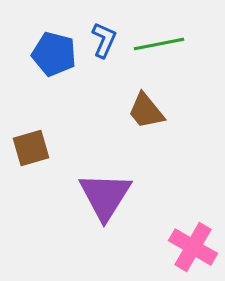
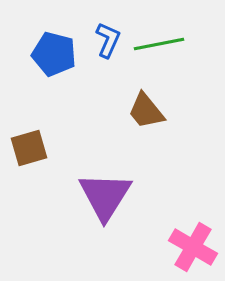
blue L-shape: moved 4 px right
brown square: moved 2 px left
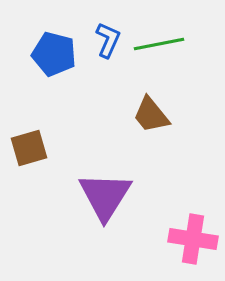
brown trapezoid: moved 5 px right, 4 px down
pink cross: moved 8 px up; rotated 21 degrees counterclockwise
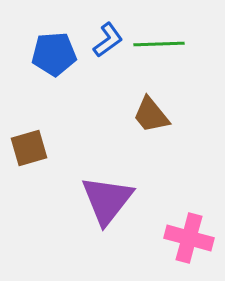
blue L-shape: rotated 30 degrees clockwise
green line: rotated 9 degrees clockwise
blue pentagon: rotated 18 degrees counterclockwise
purple triangle: moved 2 px right, 4 px down; rotated 6 degrees clockwise
pink cross: moved 4 px left, 1 px up; rotated 6 degrees clockwise
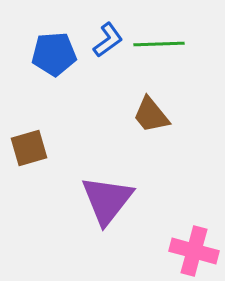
pink cross: moved 5 px right, 13 px down
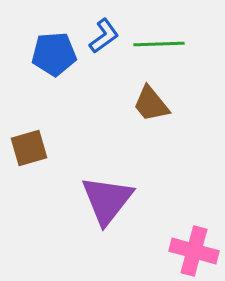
blue L-shape: moved 4 px left, 4 px up
brown trapezoid: moved 11 px up
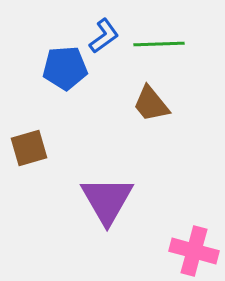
blue pentagon: moved 11 px right, 14 px down
purple triangle: rotated 8 degrees counterclockwise
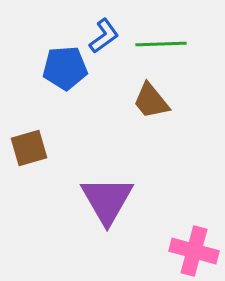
green line: moved 2 px right
brown trapezoid: moved 3 px up
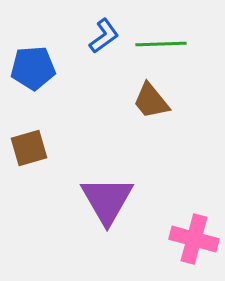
blue pentagon: moved 32 px left
pink cross: moved 12 px up
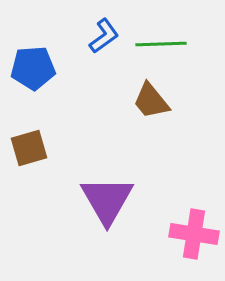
pink cross: moved 5 px up; rotated 6 degrees counterclockwise
